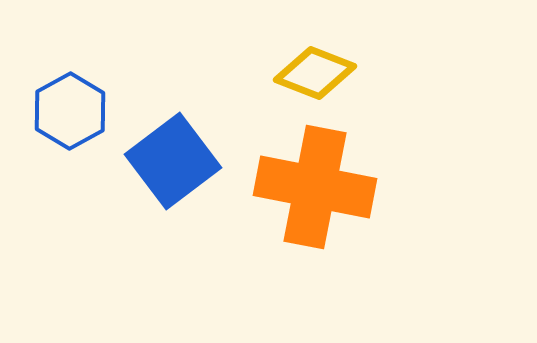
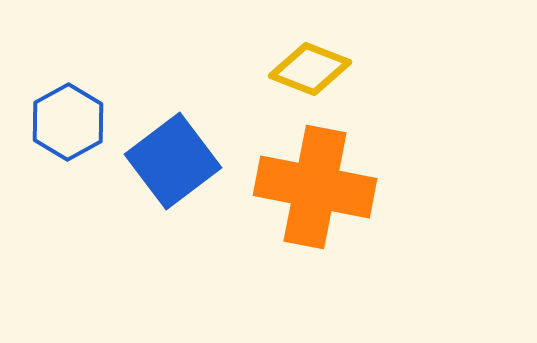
yellow diamond: moved 5 px left, 4 px up
blue hexagon: moved 2 px left, 11 px down
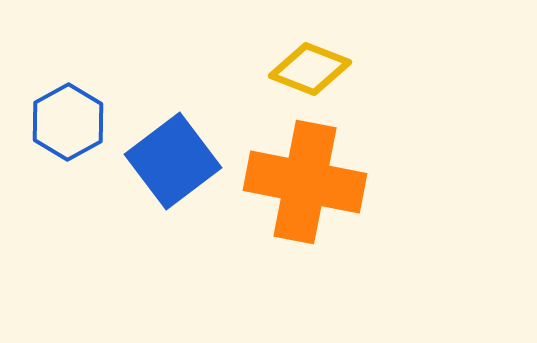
orange cross: moved 10 px left, 5 px up
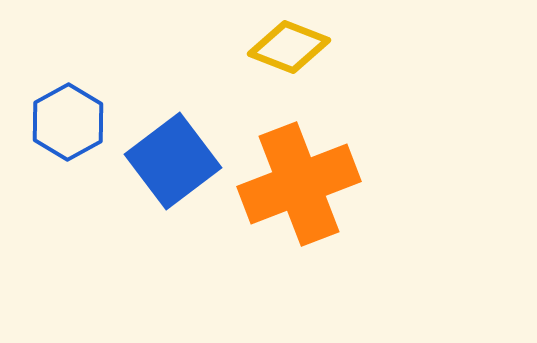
yellow diamond: moved 21 px left, 22 px up
orange cross: moved 6 px left, 2 px down; rotated 32 degrees counterclockwise
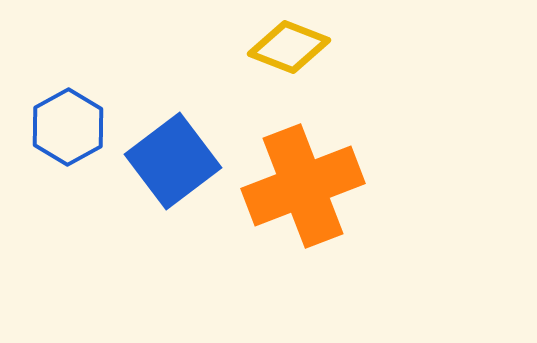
blue hexagon: moved 5 px down
orange cross: moved 4 px right, 2 px down
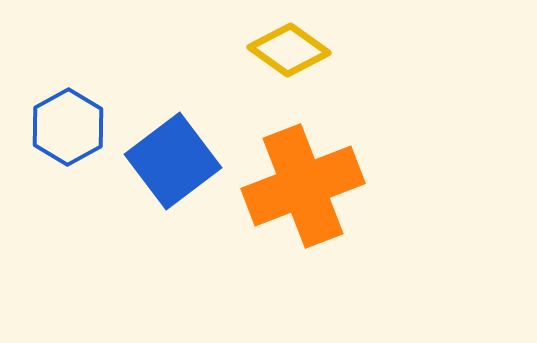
yellow diamond: moved 3 px down; rotated 14 degrees clockwise
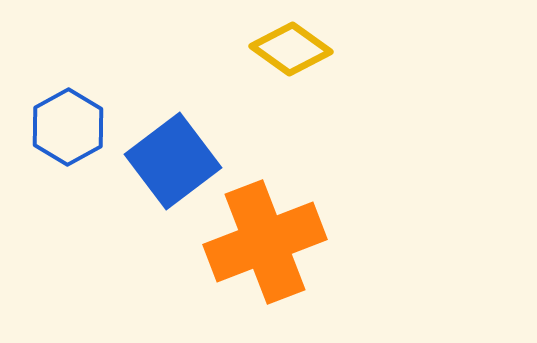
yellow diamond: moved 2 px right, 1 px up
orange cross: moved 38 px left, 56 px down
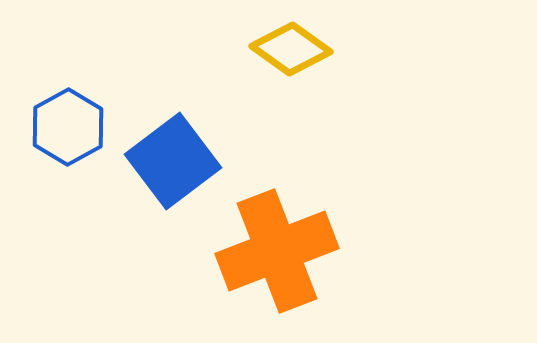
orange cross: moved 12 px right, 9 px down
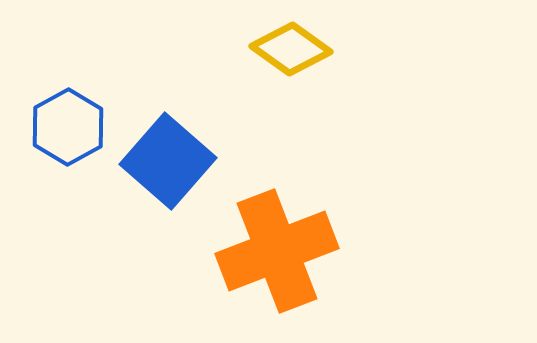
blue square: moved 5 px left; rotated 12 degrees counterclockwise
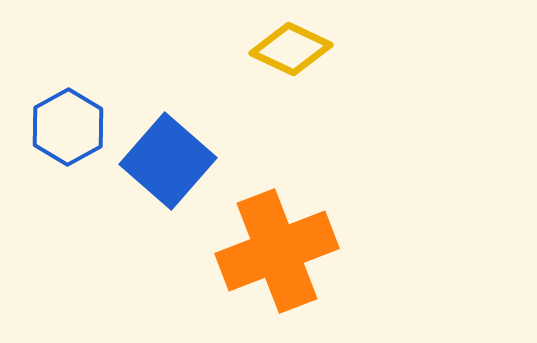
yellow diamond: rotated 10 degrees counterclockwise
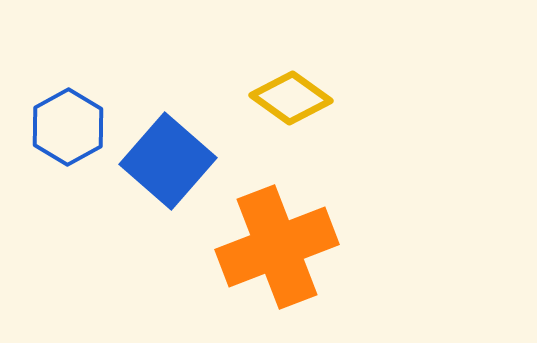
yellow diamond: moved 49 px down; rotated 10 degrees clockwise
orange cross: moved 4 px up
